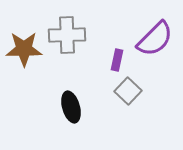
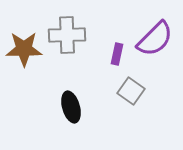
purple rectangle: moved 6 px up
gray square: moved 3 px right; rotated 8 degrees counterclockwise
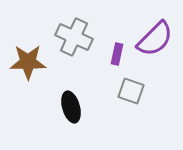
gray cross: moved 7 px right, 2 px down; rotated 27 degrees clockwise
brown star: moved 4 px right, 13 px down
gray square: rotated 16 degrees counterclockwise
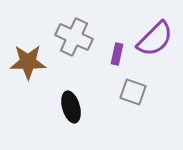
gray square: moved 2 px right, 1 px down
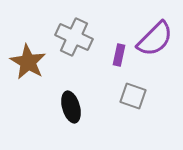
purple rectangle: moved 2 px right, 1 px down
brown star: rotated 30 degrees clockwise
gray square: moved 4 px down
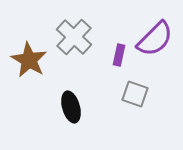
gray cross: rotated 18 degrees clockwise
brown star: moved 1 px right, 2 px up
gray square: moved 2 px right, 2 px up
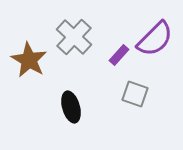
purple rectangle: rotated 30 degrees clockwise
